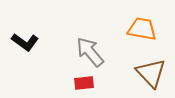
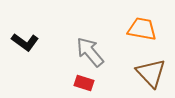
red rectangle: rotated 24 degrees clockwise
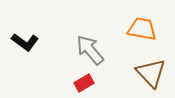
gray arrow: moved 2 px up
red rectangle: rotated 48 degrees counterclockwise
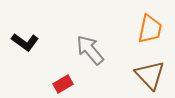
orange trapezoid: moved 8 px right; rotated 92 degrees clockwise
brown triangle: moved 1 px left, 2 px down
red rectangle: moved 21 px left, 1 px down
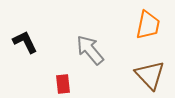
orange trapezoid: moved 2 px left, 4 px up
black L-shape: rotated 152 degrees counterclockwise
red rectangle: rotated 66 degrees counterclockwise
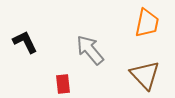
orange trapezoid: moved 1 px left, 2 px up
brown triangle: moved 5 px left
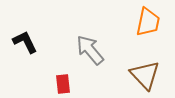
orange trapezoid: moved 1 px right, 1 px up
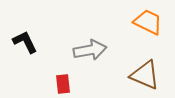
orange trapezoid: rotated 76 degrees counterclockwise
gray arrow: rotated 120 degrees clockwise
brown triangle: rotated 24 degrees counterclockwise
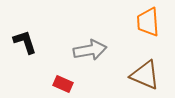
orange trapezoid: rotated 120 degrees counterclockwise
black L-shape: rotated 8 degrees clockwise
red rectangle: rotated 60 degrees counterclockwise
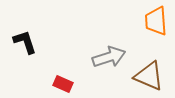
orange trapezoid: moved 8 px right, 1 px up
gray arrow: moved 19 px right, 7 px down; rotated 8 degrees counterclockwise
brown triangle: moved 4 px right, 1 px down
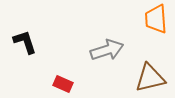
orange trapezoid: moved 2 px up
gray arrow: moved 2 px left, 7 px up
brown triangle: moved 1 px right, 2 px down; rotated 36 degrees counterclockwise
